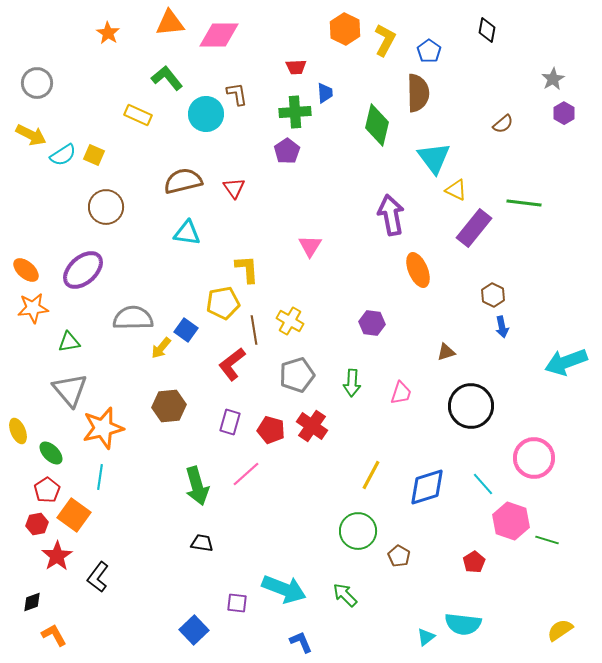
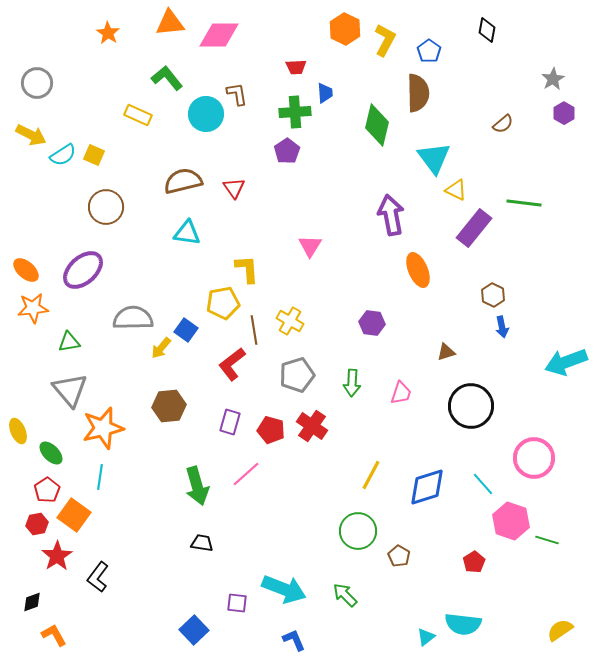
blue L-shape at (301, 642): moved 7 px left, 2 px up
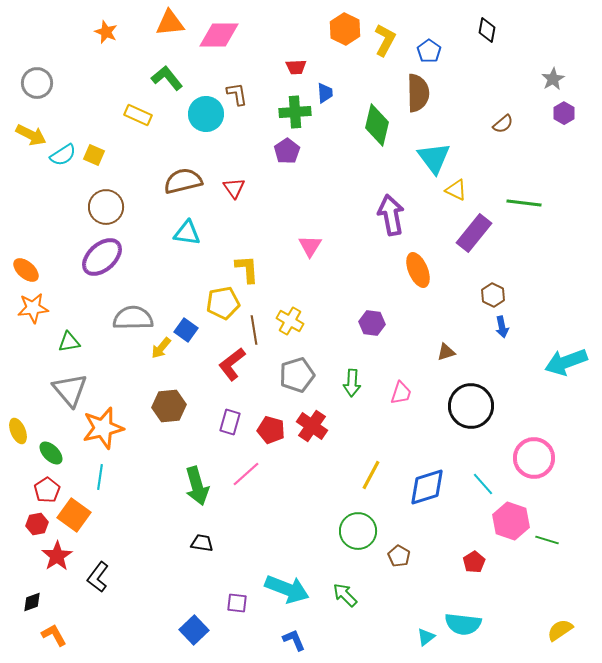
orange star at (108, 33): moved 2 px left, 1 px up; rotated 10 degrees counterclockwise
purple rectangle at (474, 228): moved 5 px down
purple ellipse at (83, 270): moved 19 px right, 13 px up
cyan arrow at (284, 589): moved 3 px right
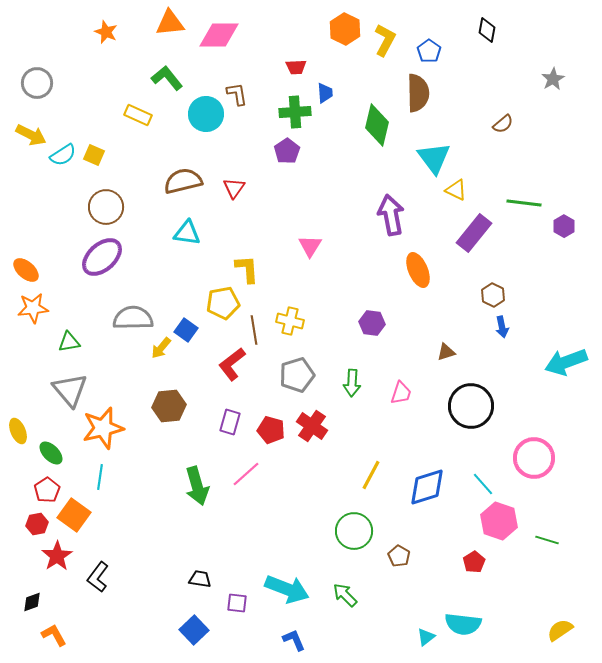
purple hexagon at (564, 113): moved 113 px down
red triangle at (234, 188): rotated 10 degrees clockwise
yellow cross at (290, 321): rotated 16 degrees counterclockwise
pink hexagon at (511, 521): moved 12 px left
green circle at (358, 531): moved 4 px left
black trapezoid at (202, 543): moved 2 px left, 36 px down
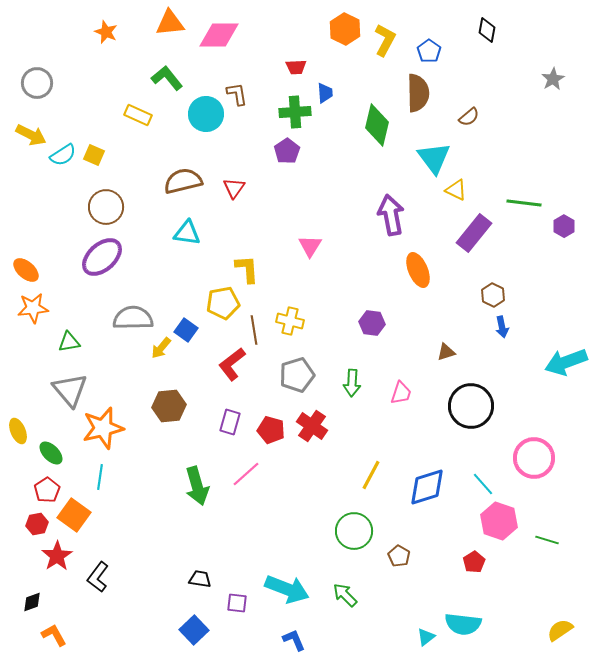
brown semicircle at (503, 124): moved 34 px left, 7 px up
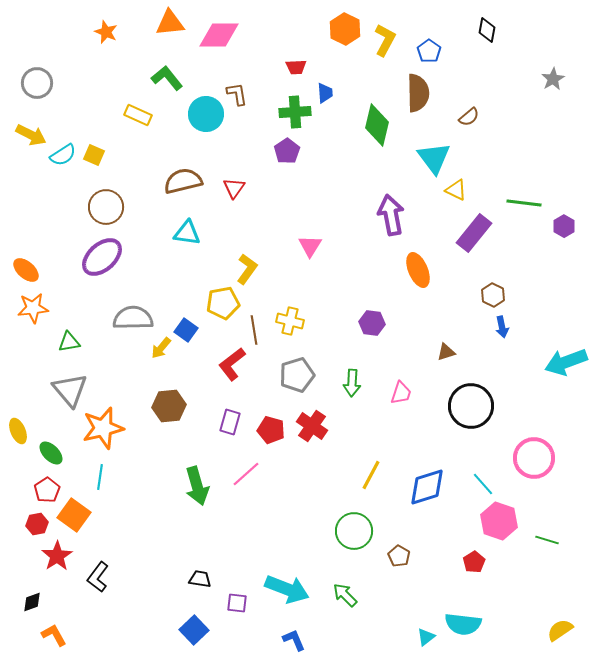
yellow L-shape at (247, 269): rotated 40 degrees clockwise
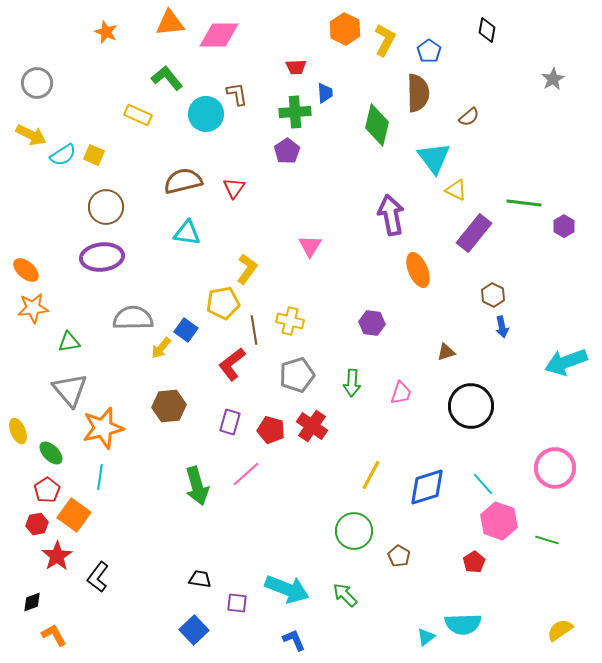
purple ellipse at (102, 257): rotated 36 degrees clockwise
pink circle at (534, 458): moved 21 px right, 10 px down
cyan semicircle at (463, 624): rotated 9 degrees counterclockwise
